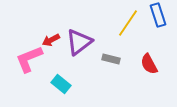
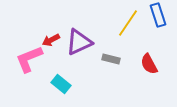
purple triangle: rotated 12 degrees clockwise
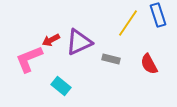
cyan rectangle: moved 2 px down
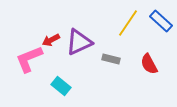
blue rectangle: moved 3 px right, 6 px down; rotated 30 degrees counterclockwise
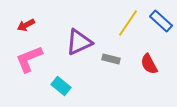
red arrow: moved 25 px left, 15 px up
